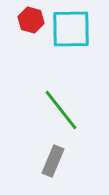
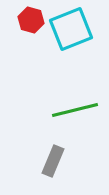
cyan square: rotated 21 degrees counterclockwise
green line: moved 14 px right; rotated 66 degrees counterclockwise
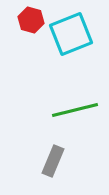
cyan square: moved 5 px down
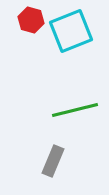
cyan square: moved 3 px up
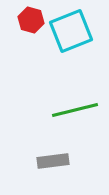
gray rectangle: rotated 60 degrees clockwise
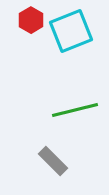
red hexagon: rotated 15 degrees clockwise
gray rectangle: rotated 52 degrees clockwise
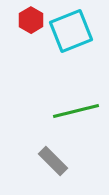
green line: moved 1 px right, 1 px down
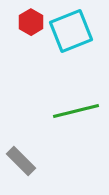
red hexagon: moved 2 px down
gray rectangle: moved 32 px left
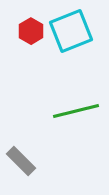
red hexagon: moved 9 px down
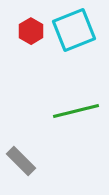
cyan square: moved 3 px right, 1 px up
